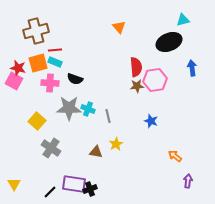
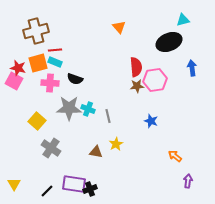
black line: moved 3 px left, 1 px up
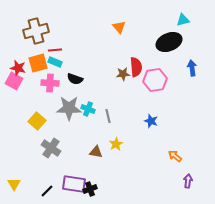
brown star: moved 14 px left, 12 px up
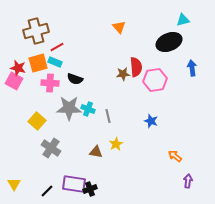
red line: moved 2 px right, 3 px up; rotated 24 degrees counterclockwise
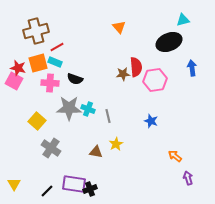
purple arrow: moved 3 px up; rotated 24 degrees counterclockwise
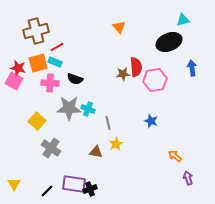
gray line: moved 7 px down
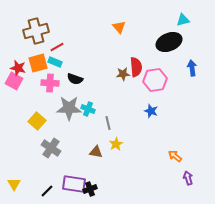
blue star: moved 10 px up
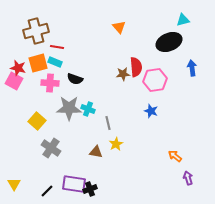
red line: rotated 40 degrees clockwise
